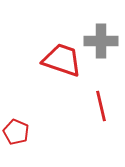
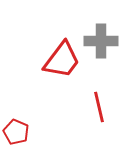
red trapezoid: rotated 108 degrees clockwise
red line: moved 2 px left, 1 px down
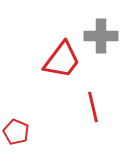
gray cross: moved 5 px up
red line: moved 6 px left
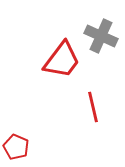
gray cross: rotated 24 degrees clockwise
red pentagon: moved 15 px down
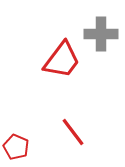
gray cross: moved 2 px up; rotated 24 degrees counterclockwise
red line: moved 20 px left, 25 px down; rotated 24 degrees counterclockwise
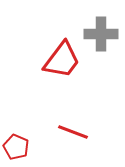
red line: rotated 32 degrees counterclockwise
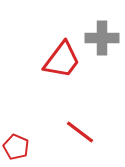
gray cross: moved 1 px right, 4 px down
red line: moved 7 px right; rotated 16 degrees clockwise
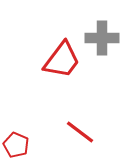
red pentagon: moved 2 px up
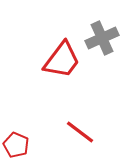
gray cross: rotated 24 degrees counterclockwise
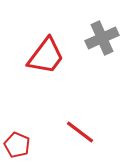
red trapezoid: moved 16 px left, 4 px up
red pentagon: moved 1 px right
